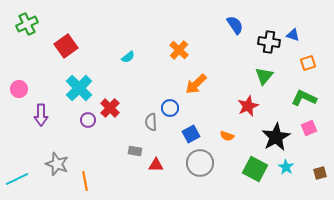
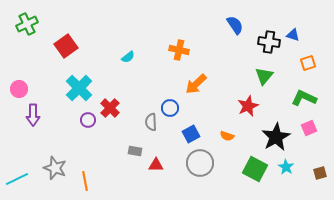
orange cross: rotated 30 degrees counterclockwise
purple arrow: moved 8 px left
gray star: moved 2 px left, 4 px down
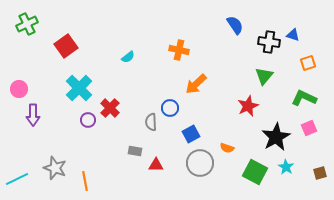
orange semicircle: moved 12 px down
green square: moved 3 px down
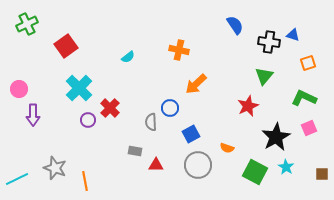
gray circle: moved 2 px left, 2 px down
brown square: moved 2 px right, 1 px down; rotated 16 degrees clockwise
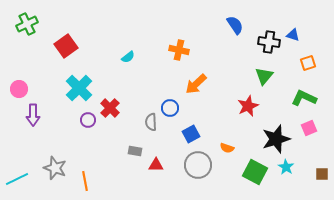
black star: moved 2 px down; rotated 12 degrees clockwise
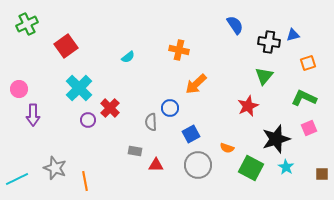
blue triangle: rotated 32 degrees counterclockwise
green square: moved 4 px left, 4 px up
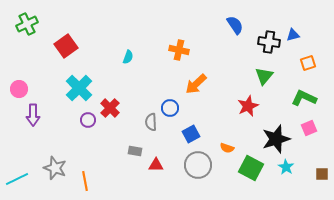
cyan semicircle: rotated 32 degrees counterclockwise
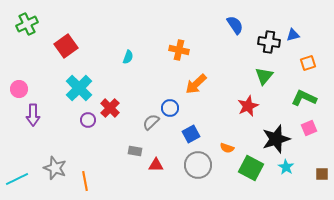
gray semicircle: rotated 48 degrees clockwise
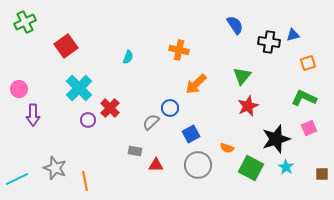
green cross: moved 2 px left, 2 px up
green triangle: moved 22 px left
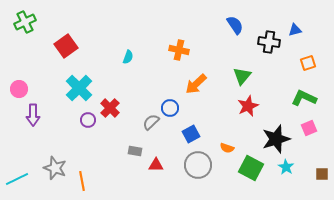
blue triangle: moved 2 px right, 5 px up
orange line: moved 3 px left
